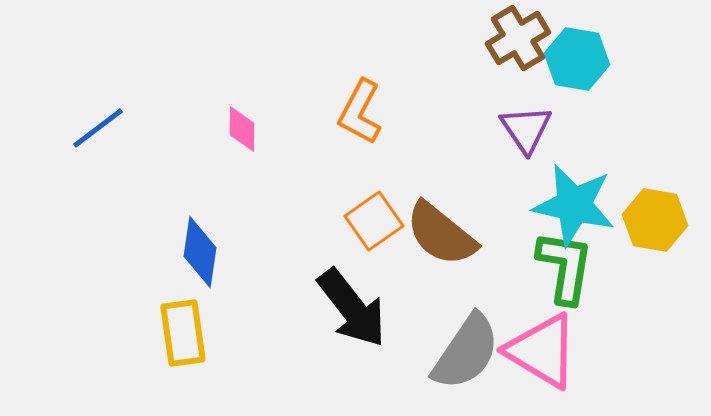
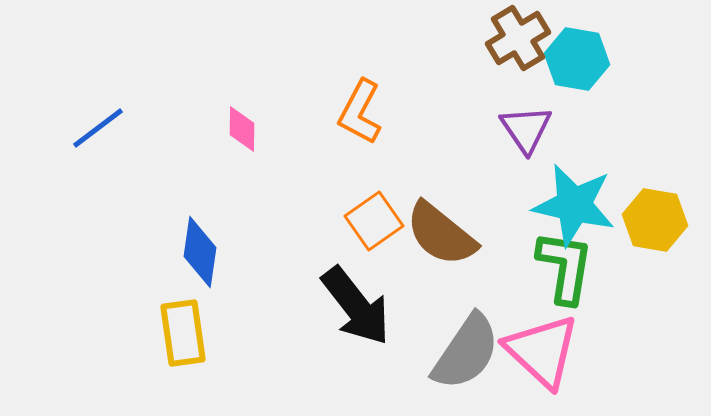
black arrow: moved 4 px right, 2 px up
pink triangle: rotated 12 degrees clockwise
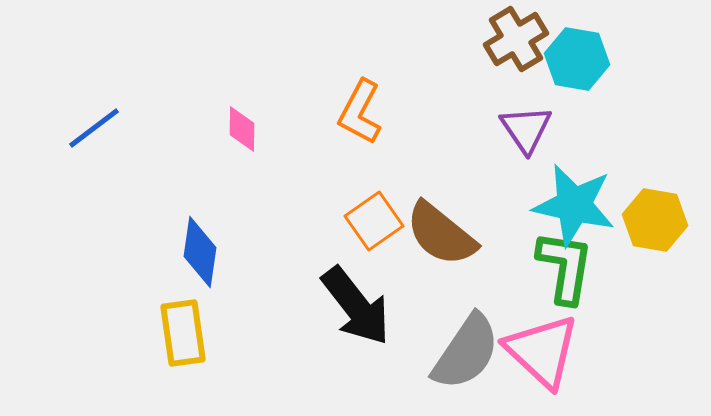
brown cross: moved 2 px left, 1 px down
blue line: moved 4 px left
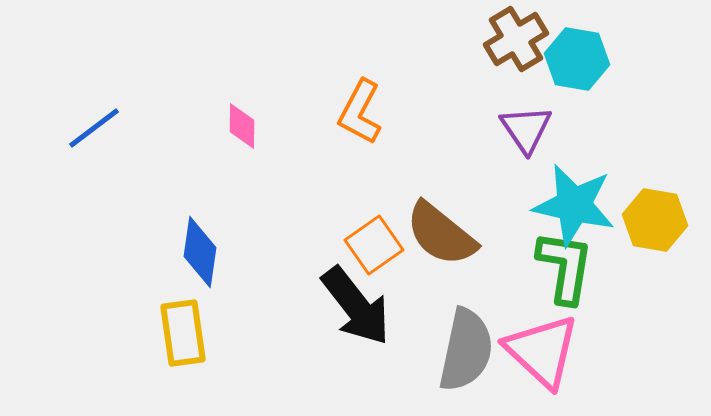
pink diamond: moved 3 px up
orange square: moved 24 px down
gray semicircle: moved 2 px up; rotated 22 degrees counterclockwise
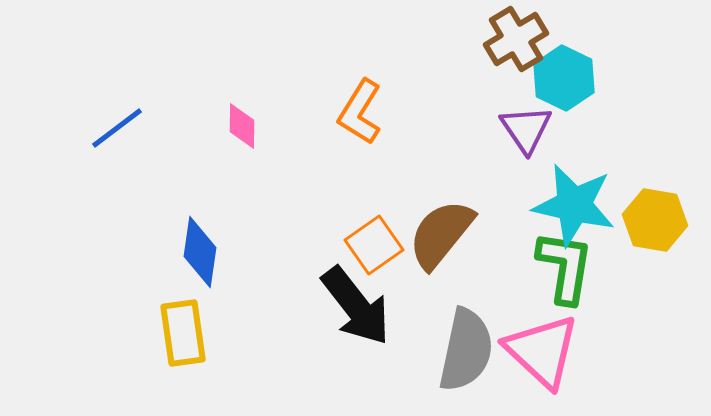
cyan hexagon: moved 13 px left, 19 px down; rotated 16 degrees clockwise
orange L-shape: rotated 4 degrees clockwise
blue line: moved 23 px right
brown semicircle: rotated 90 degrees clockwise
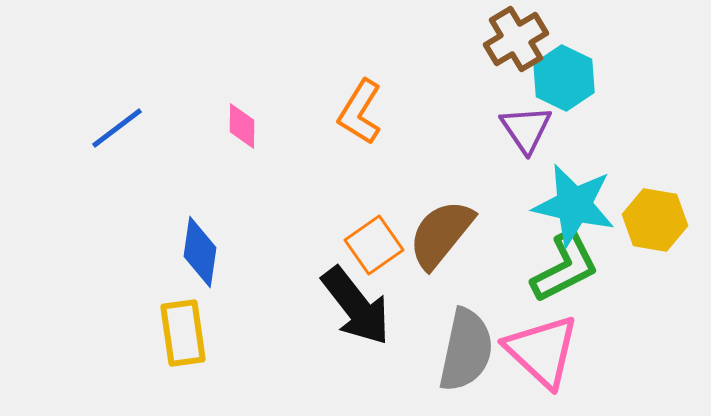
green L-shape: rotated 54 degrees clockwise
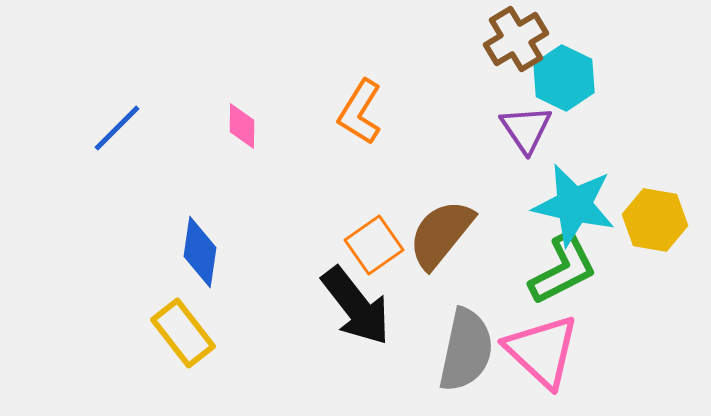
blue line: rotated 8 degrees counterclockwise
green L-shape: moved 2 px left, 2 px down
yellow rectangle: rotated 30 degrees counterclockwise
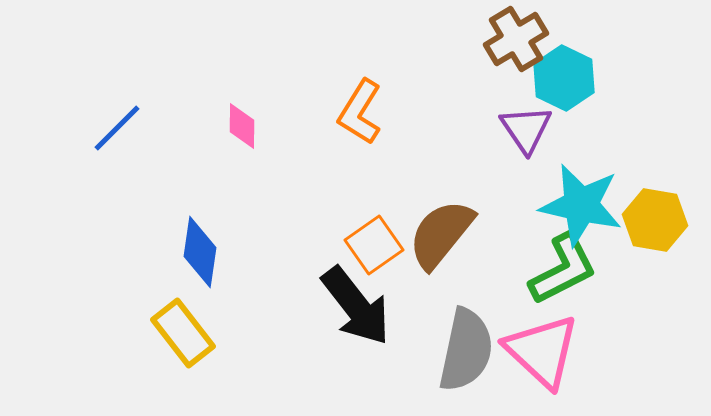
cyan star: moved 7 px right
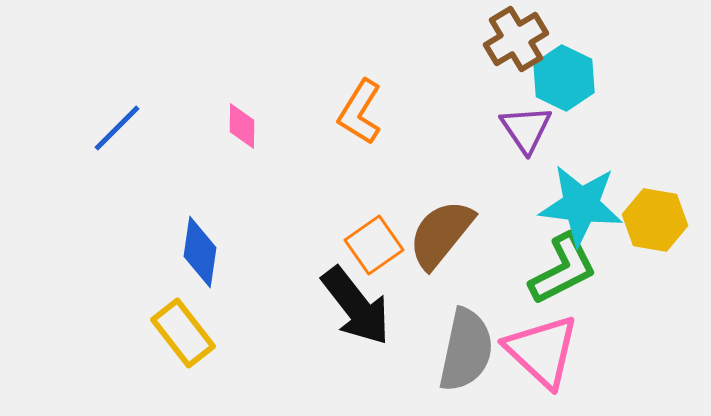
cyan star: rotated 6 degrees counterclockwise
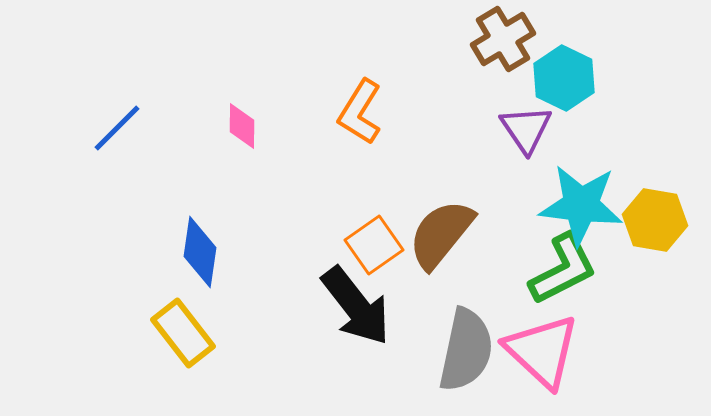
brown cross: moved 13 px left
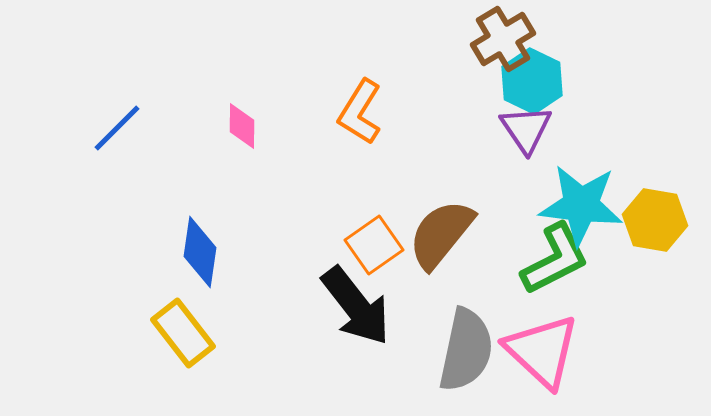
cyan hexagon: moved 32 px left, 3 px down
green L-shape: moved 8 px left, 10 px up
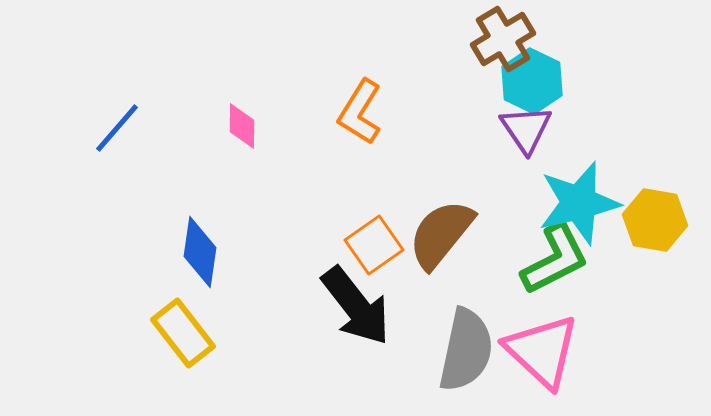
blue line: rotated 4 degrees counterclockwise
cyan star: moved 2 px left, 2 px up; rotated 20 degrees counterclockwise
